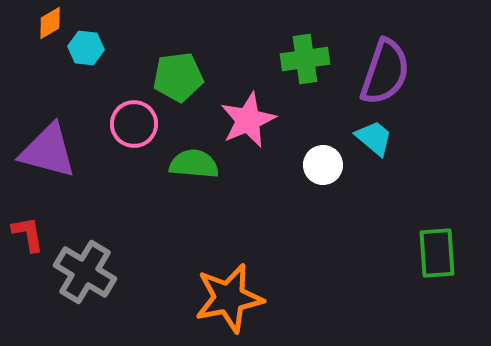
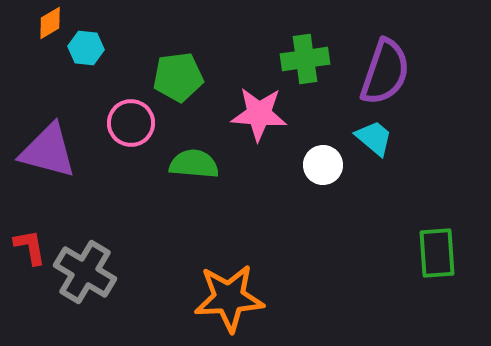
pink star: moved 11 px right, 6 px up; rotated 28 degrees clockwise
pink circle: moved 3 px left, 1 px up
red L-shape: moved 2 px right, 13 px down
orange star: rotated 8 degrees clockwise
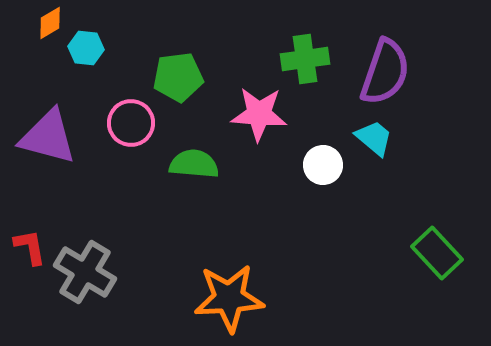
purple triangle: moved 14 px up
green rectangle: rotated 39 degrees counterclockwise
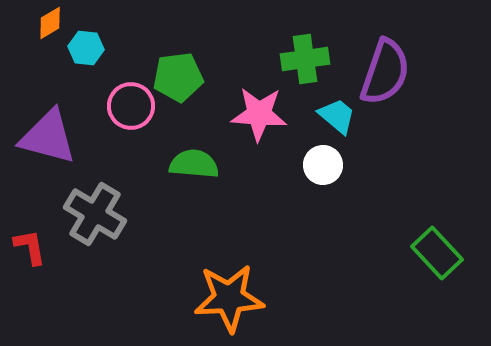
pink circle: moved 17 px up
cyan trapezoid: moved 37 px left, 22 px up
gray cross: moved 10 px right, 58 px up
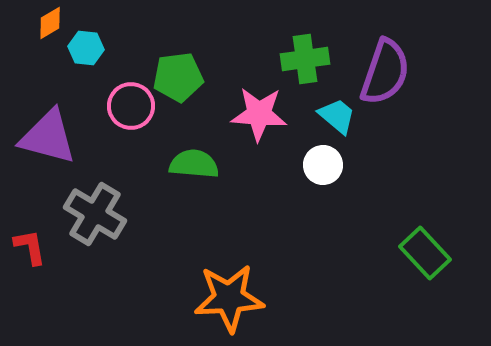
green rectangle: moved 12 px left
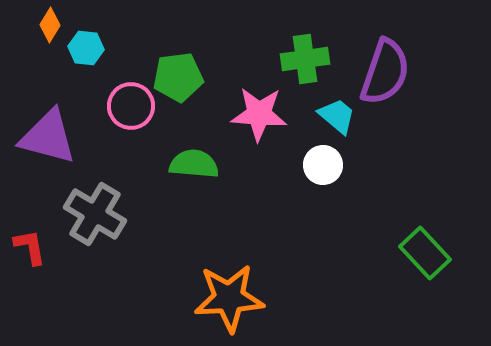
orange diamond: moved 2 px down; rotated 28 degrees counterclockwise
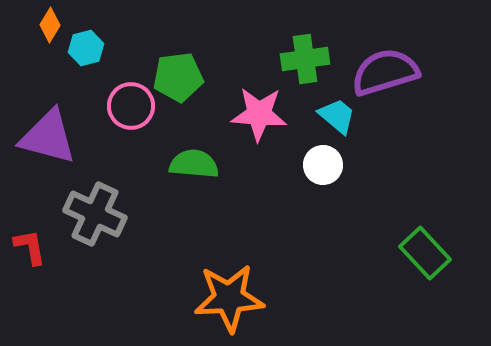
cyan hexagon: rotated 20 degrees counterclockwise
purple semicircle: rotated 126 degrees counterclockwise
gray cross: rotated 6 degrees counterclockwise
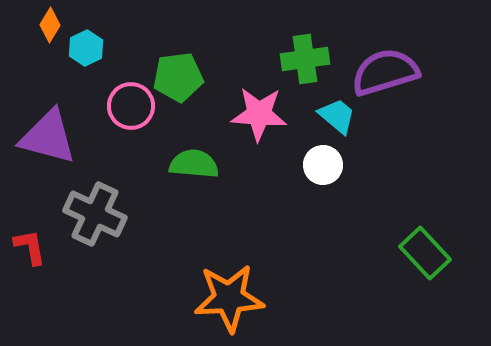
cyan hexagon: rotated 12 degrees counterclockwise
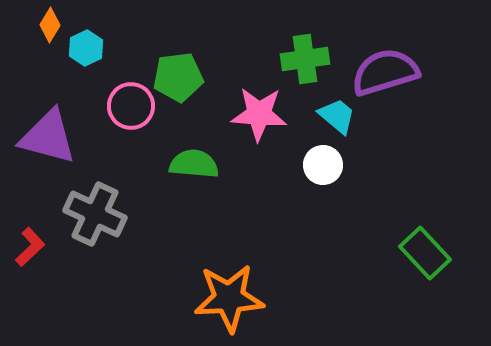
red L-shape: rotated 57 degrees clockwise
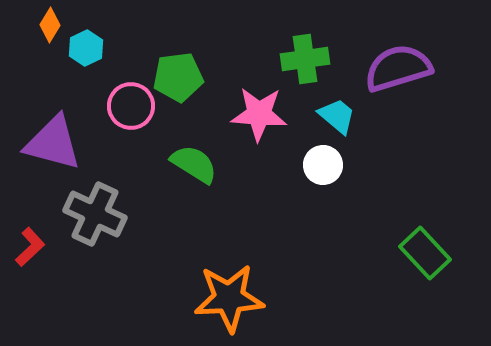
purple semicircle: moved 13 px right, 4 px up
purple triangle: moved 5 px right, 6 px down
green semicircle: rotated 27 degrees clockwise
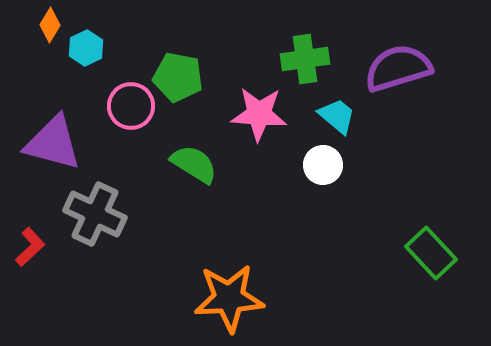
green pentagon: rotated 18 degrees clockwise
green rectangle: moved 6 px right
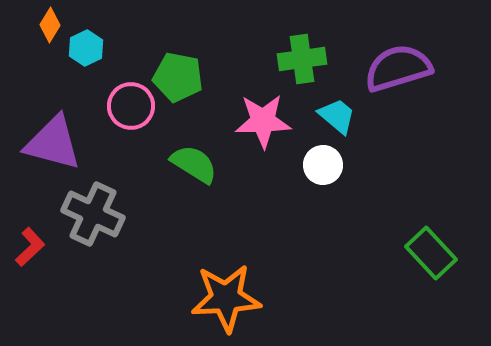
green cross: moved 3 px left
pink star: moved 4 px right, 7 px down; rotated 6 degrees counterclockwise
gray cross: moved 2 px left
orange star: moved 3 px left
